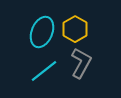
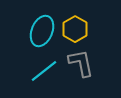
cyan ellipse: moved 1 px up
gray L-shape: rotated 40 degrees counterclockwise
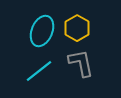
yellow hexagon: moved 2 px right, 1 px up
cyan line: moved 5 px left
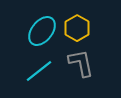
cyan ellipse: rotated 16 degrees clockwise
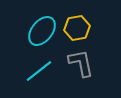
yellow hexagon: rotated 20 degrees clockwise
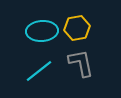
cyan ellipse: rotated 48 degrees clockwise
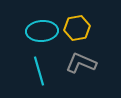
gray L-shape: rotated 56 degrees counterclockwise
cyan line: rotated 68 degrees counterclockwise
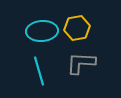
gray L-shape: rotated 20 degrees counterclockwise
